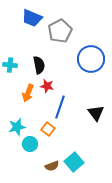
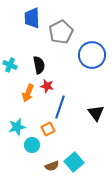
blue trapezoid: rotated 65 degrees clockwise
gray pentagon: moved 1 px right, 1 px down
blue circle: moved 1 px right, 4 px up
cyan cross: rotated 16 degrees clockwise
orange square: rotated 24 degrees clockwise
cyan circle: moved 2 px right, 1 px down
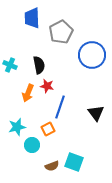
cyan square: rotated 30 degrees counterclockwise
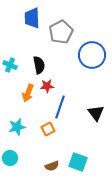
red star: rotated 16 degrees counterclockwise
cyan circle: moved 22 px left, 13 px down
cyan square: moved 4 px right
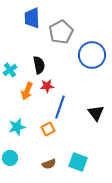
cyan cross: moved 5 px down; rotated 32 degrees clockwise
orange arrow: moved 1 px left, 2 px up
brown semicircle: moved 3 px left, 2 px up
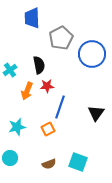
gray pentagon: moved 6 px down
blue circle: moved 1 px up
black triangle: rotated 12 degrees clockwise
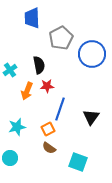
blue line: moved 2 px down
black triangle: moved 5 px left, 4 px down
brown semicircle: moved 16 px up; rotated 56 degrees clockwise
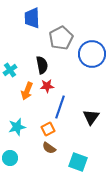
black semicircle: moved 3 px right
blue line: moved 2 px up
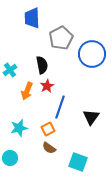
red star: rotated 24 degrees counterclockwise
cyan star: moved 2 px right, 1 px down
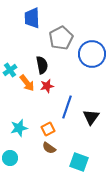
red star: rotated 16 degrees clockwise
orange arrow: moved 8 px up; rotated 60 degrees counterclockwise
blue line: moved 7 px right
cyan square: moved 1 px right
